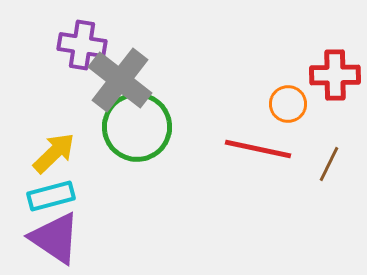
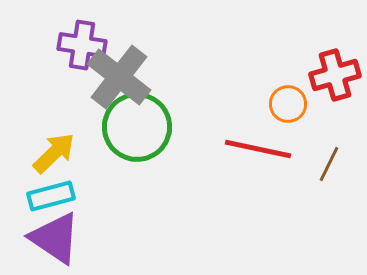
red cross: rotated 15 degrees counterclockwise
gray cross: moved 1 px left, 3 px up
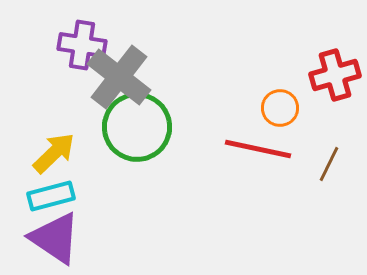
orange circle: moved 8 px left, 4 px down
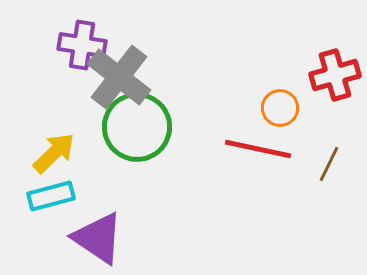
purple triangle: moved 43 px right
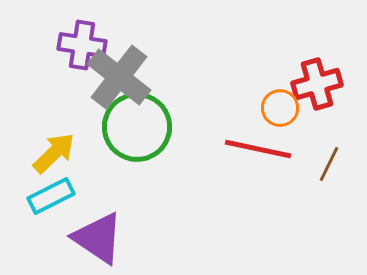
red cross: moved 18 px left, 9 px down
cyan rectangle: rotated 12 degrees counterclockwise
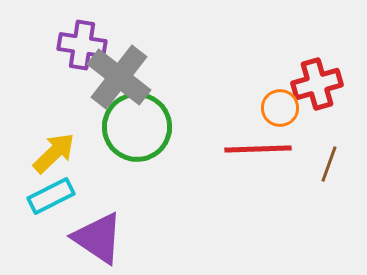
red line: rotated 14 degrees counterclockwise
brown line: rotated 6 degrees counterclockwise
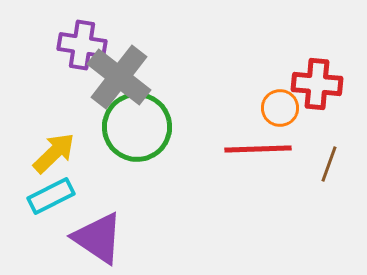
red cross: rotated 21 degrees clockwise
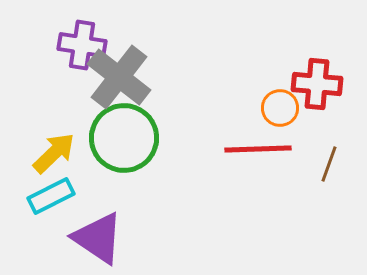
green circle: moved 13 px left, 11 px down
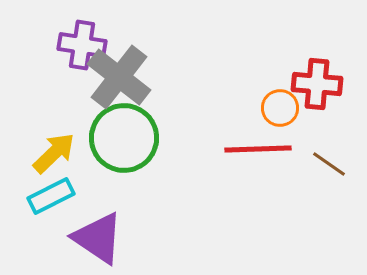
brown line: rotated 75 degrees counterclockwise
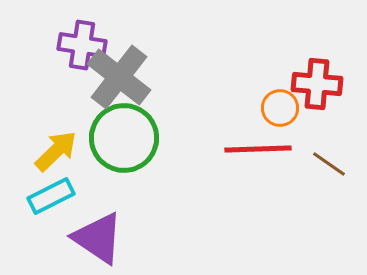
yellow arrow: moved 2 px right, 2 px up
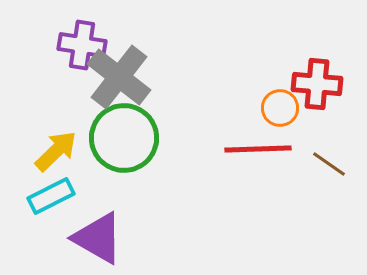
purple triangle: rotated 4 degrees counterclockwise
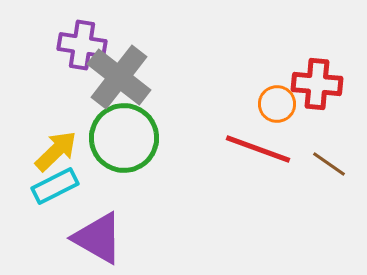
orange circle: moved 3 px left, 4 px up
red line: rotated 22 degrees clockwise
cyan rectangle: moved 4 px right, 10 px up
